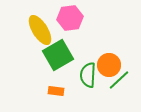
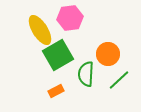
orange circle: moved 1 px left, 11 px up
green semicircle: moved 2 px left, 1 px up
orange rectangle: rotated 35 degrees counterclockwise
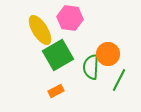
pink hexagon: rotated 15 degrees clockwise
green semicircle: moved 5 px right, 7 px up
green line: rotated 20 degrees counterclockwise
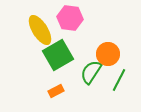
green semicircle: moved 5 px down; rotated 30 degrees clockwise
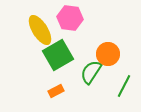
green line: moved 5 px right, 6 px down
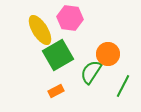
green line: moved 1 px left
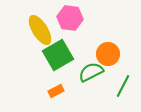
green semicircle: rotated 30 degrees clockwise
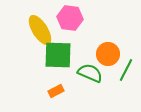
green square: rotated 32 degrees clockwise
green semicircle: moved 1 px left, 1 px down; rotated 50 degrees clockwise
green line: moved 3 px right, 16 px up
